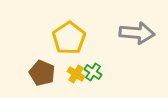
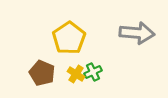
green cross: rotated 30 degrees clockwise
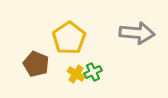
brown pentagon: moved 6 px left, 9 px up
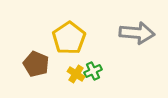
green cross: moved 1 px up
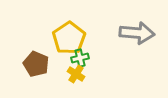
green cross: moved 13 px left, 13 px up; rotated 12 degrees clockwise
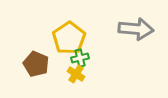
gray arrow: moved 1 px left, 4 px up
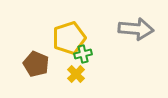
yellow pentagon: rotated 16 degrees clockwise
green cross: moved 3 px right, 4 px up
yellow cross: rotated 12 degrees clockwise
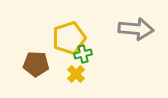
brown pentagon: rotated 20 degrees counterclockwise
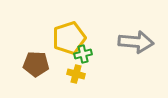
gray arrow: moved 13 px down
yellow cross: rotated 30 degrees counterclockwise
